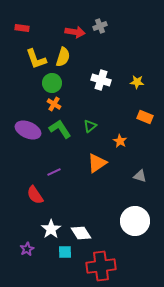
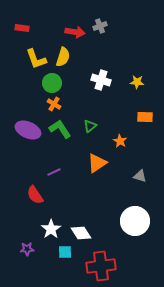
orange rectangle: rotated 21 degrees counterclockwise
purple star: rotated 24 degrees clockwise
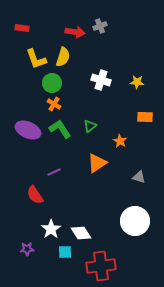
gray triangle: moved 1 px left, 1 px down
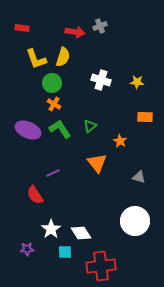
orange triangle: rotated 35 degrees counterclockwise
purple line: moved 1 px left, 1 px down
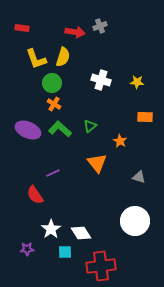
green L-shape: rotated 15 degrees counterclockwise
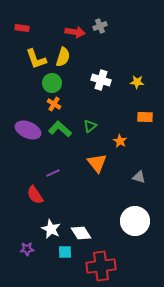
white star: rotated 12 degrees counterclockwise
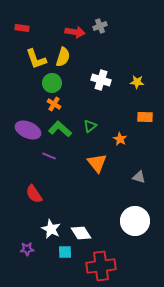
orange star: moved 2 px up
purple line: moved 4 px left, 17 px up; rotated 48 degrees clockwise
red semicircle: moved 1 px left, 1 px up
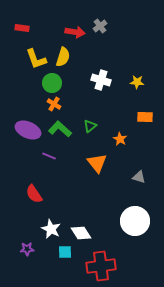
gray cross: rotated 16 degrees counterclockwise
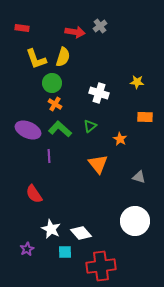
white cross: moved 2 px left, 13 px down
orange cross: moved 1 px right
purple line: rotated 64 degrees clockwise
orange triangle: moved 1 px right, 1 px down
white diamond: rotated 10 degrees counterclockwise
purple star: rotated 24 degrees counterclockwise
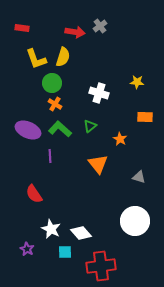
purple line: moved 1 px right
purple star: rotated 16 degrees counterclockwise
